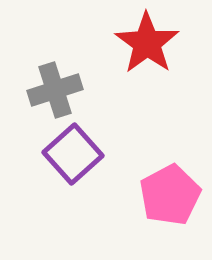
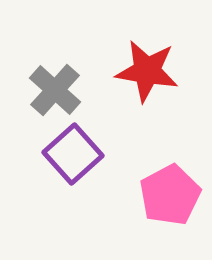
red star: moved 28 px down; rotated 26 degrees counterclockwise
gray cross: rotated 30 degrees counterclockwise
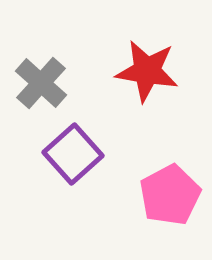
gray cross: moved 14 px left, 7 px up
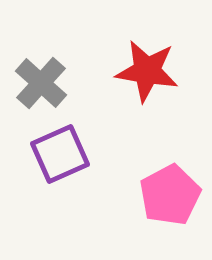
purple square: moved 13 px left; rotated 18 degrees clockwise
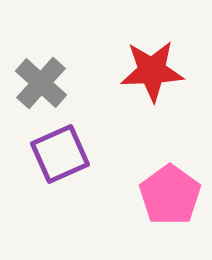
red star: moved 5 px right; rotated 12 degrees counterclockwise
pink pentagon: rotated 8 degrees counterclockwise
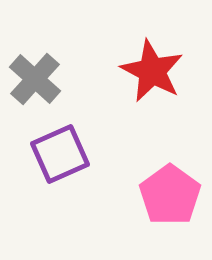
red star: rotated 30 degrees clockwise
gray cross: moved 6 px left, 4 px up
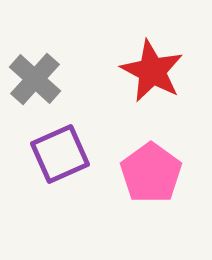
pink pentagon: moved 19 px left, 22 px up
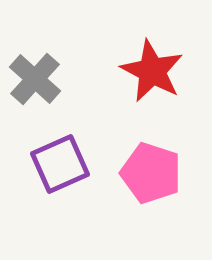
purple square: moved 10 px down
pink pentagon: rotated 18 degrees counterclockwise
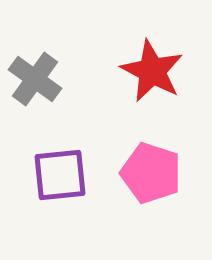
gray cross: rotated 6 degrees counterclockwise
purple square: moved 11 px down; rotated 18 degrees clockwise
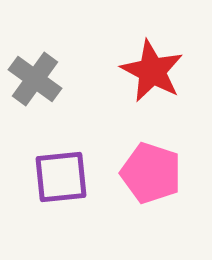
purple square: moved 1 px right, 2 px down
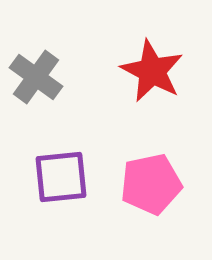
gray cross: moved 1 px right, 2 px up
pink pentagon: moved 11 px down; rotated 30 degrees counterclockwise
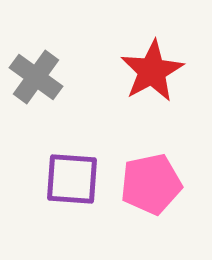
red star: rotated 16 degrees clockwise
purple square: moved 11 px right, 2 px down; rotated 10 degrees clockwise
